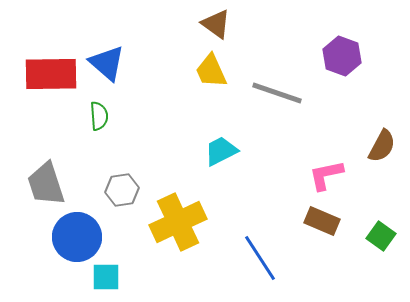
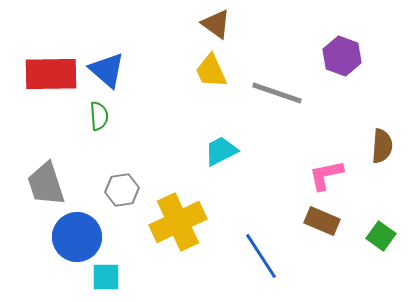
blue triangle: moved 7 px down
brown semicircle: rotated 24 degrees counterclockwise
blue line: moved 1 px right, 2 px up
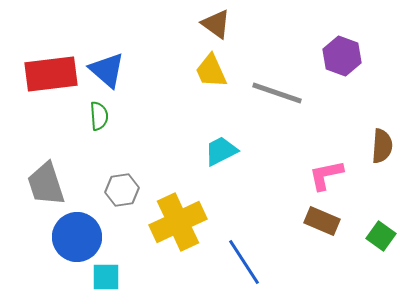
red rectangle: rotated 6 degrees counterclockwise
blue line: moved 17 px left, 6 px down
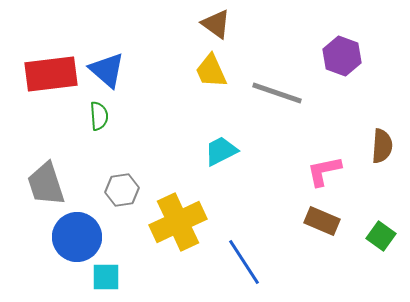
pink L-shape: moved 2 px left, 4 px up
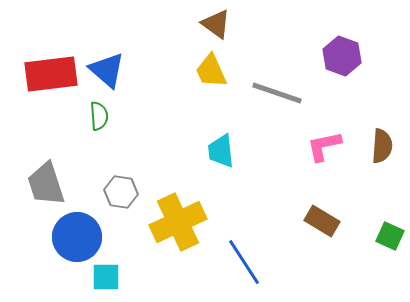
cyan trapezoid: rotated 69 degrees counterclockwise
pink L-shape: moved 25 px up
gray hexagon: moved 1 px left, 2 px down; rotated 16 degrees clockwise
brown rectangle: rotated 8 degrees clockwise
green square: moved 9 px right; rotated 12 degrees counterclockwise
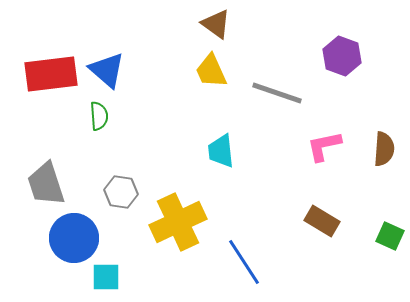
brown semicircle: moved 2 px right, 3 px down
blue circle: moved 3 px left, 1 px down
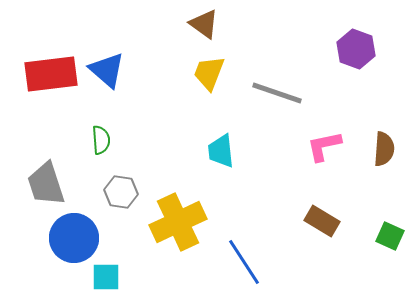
brown triangle: moved 12 px left
purple hexagon: moved 14 px right, 7 px up
yellow trapezoid: moved 2 px left, 2 px down; rotated 45 degrees clockwise
green semicircle: moved 2 px right, 24 px down
